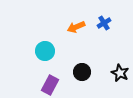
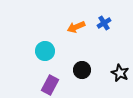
black circle: moved 2 px up
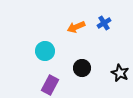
black circle: moved 2 px up
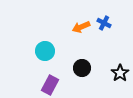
blue cross: rotated 32 degrees counterclockwise
orange arrow: moved 5 px right
black star: rotated 12 degrees clockwise
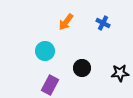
blue cross: moved 1 px left
orange arrow: moved 15 px left, 5 px up; rotated 30 degrees counterclockwise
black star: rotated 30 degrees clockwise
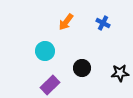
purple rectangle: rotated 18 degrees clockwise
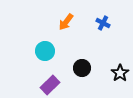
black star: rotated 30 degrees counterclockwise
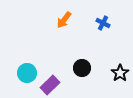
orange arrow: moved 2 px left, 2 px up
cyan circle: moved 18 px left, 22 px down
